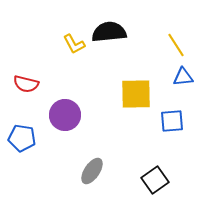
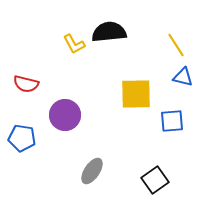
blue triangle: rotated 20 degrees clockwise
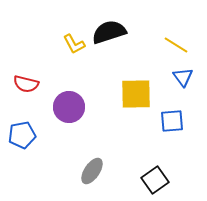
black semicircle: rotated 12 degrees counterclockwise
yellow line: rotated 25 degrees counterclockwise
blue triangle: rotated 40 degrees clockwise
purple circle: moved 4 px right, 8 px up
blue pentagon: moved 3 px up; rotated 20 degrees counterclockwise
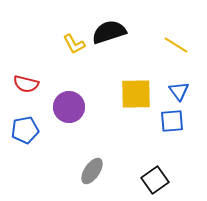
blue triangle: moved 4 px left, 14 px down
blue pentagon: moved 3 px right, 5 px up
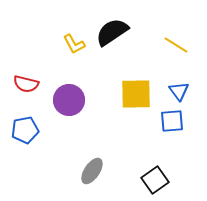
black semicircle: moved 3 px right; rotated 16 degrees counterclockwise
purple circle: moved 7 px up
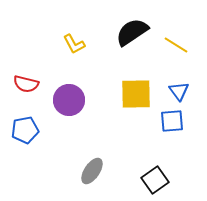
black semicircle: moved 20 px right
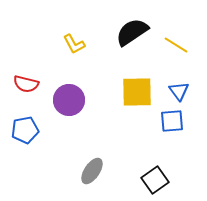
yellow square: moved 1 px right, 2 px up
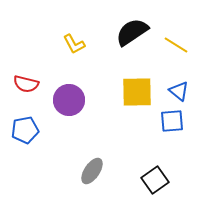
blue triangle: rotated 15 degrees counterclockwise
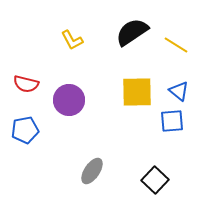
yellow L-shape: moved 2 px left, 4 px up
black square: rotated 12 degrees counterclockwise
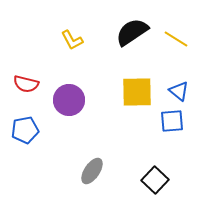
yellow line: moved 6 px up
